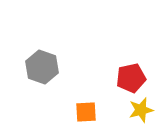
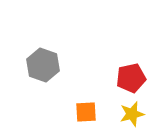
gray hexagon: moved 1 px right, 2 px up
yellow star: moved 9 px left, 4 px down
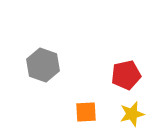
red pentagon: moved 5 px left, 3 px up
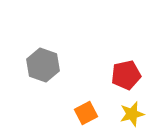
orange square: moved 1 px down; rotated 25 degrees counterclockwise
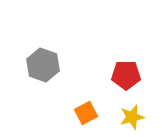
red pentagon: rotated 12 degrees clockwise
yellow star: moved 3 px down
